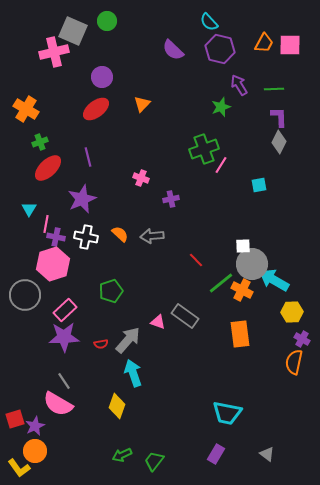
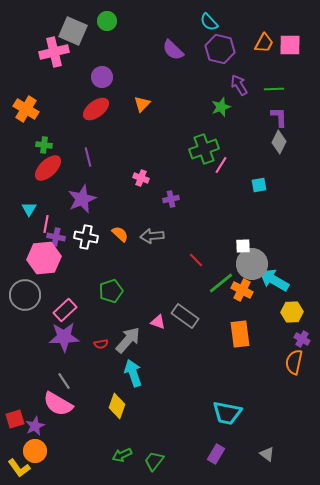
green cross at (40, 142): moved 4 px right, 3 px down; rotated 28 degrees clockwise
pink hexagon at (53, 264): moved 9 px left, 6 px up; rotated 12 degrees clockwise
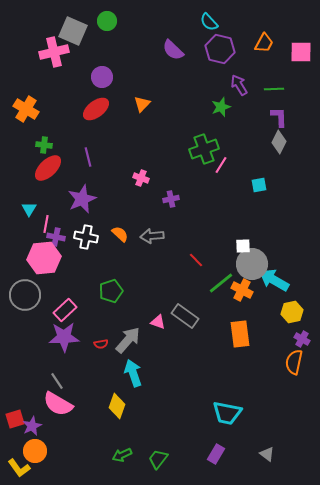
pink square at (290, 45): moved 11 px right, 7 px down
yellow hexagon at (292, 312): rotated 10 degrees counterclockwise
gray line at (64, 381): moved 7 px left
purple star at (35, 426): moved 3 px left
green trapezoid at (154, 461): moved 4 px right, 2 px up
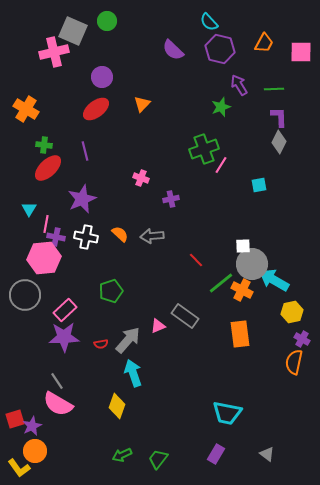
purple line at (88, 157): moved 3 px left, 6 px up
pink triangle at (158, 322): moved 4 px down; rotated 42 degrees counterclockwise
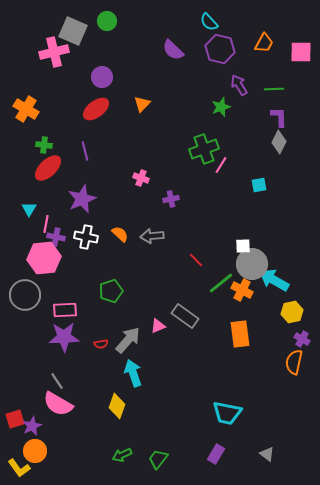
pink rectangle at (65, 310): rotated 40 degrees clockwise
